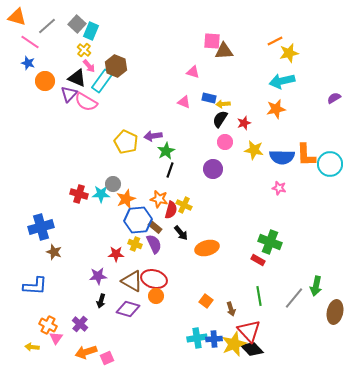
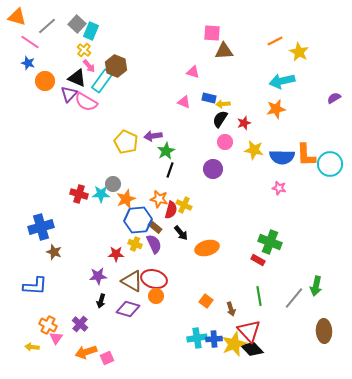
pink square at (212, 41): moved 8 px up
yellow star at (289, 53): moved 10 px right, 1 px up; rotated 30 degrees counterclockwise
brown ellipse at (335, 312): moved 11 px left, 19 px down; rotated 15 degrees counterclockwise
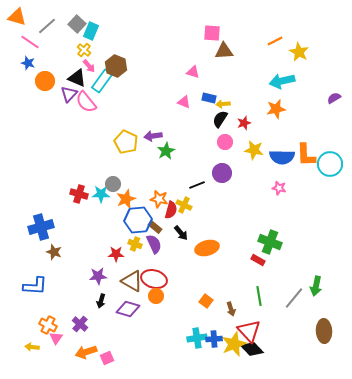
pink semicircle at (86, 102): rotated 20 degrees clockwise
purple circle at (213, 169): moved 9 px right, 4 px down
black line at (170, 170): moved 27 px right, 15 px down; rotated 49 degrees clockwise
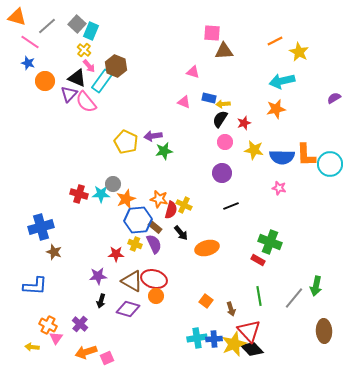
green star at (166, 151): moved 2 px left; rotated 18 degrees clockwise
black line at (197, 185): moved 34 px right, 21 px down
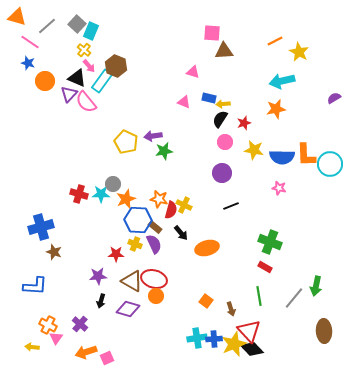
blue hexagon at (138, 220): rotated 8 degrees clockwise
red rectangle at (258, 260): moved 7 px right, 7 px down
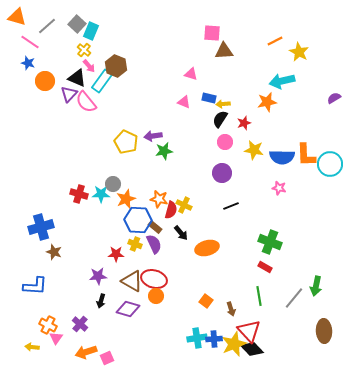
pink triangle at (193, 72): moved 2 px left, 2 px down
orange star at (276, 109): moved 9 px left, 7 px up
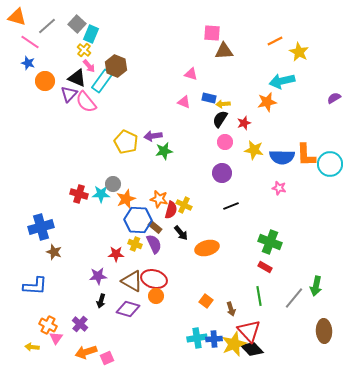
cyan rectangle at (91, 31): moved 3 px down
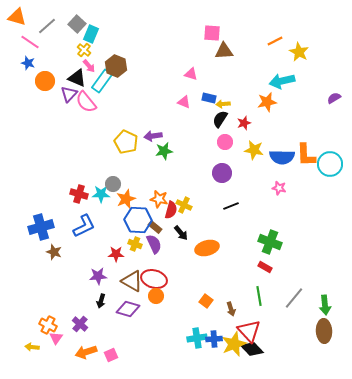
blue L-shape at (35, 286): moved 49 px right, 60 px up; rotated 30 degrees counterclockwise
green arrow at (316, 286): moved 9 px right, 19 px down; rotated 18 degrees counterclockwise
pink square at (107, 358): moved 4 px right, 3 px up
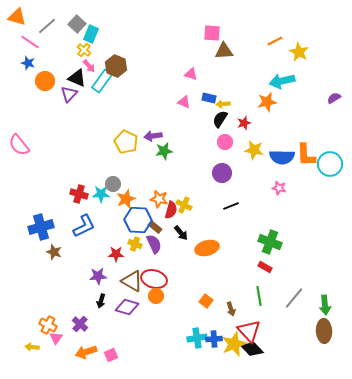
pink semicircle at (86, 102): moved 67 px left, 43 px down
purple diamond at (128, 309): moved 1 px left, 2 px up
